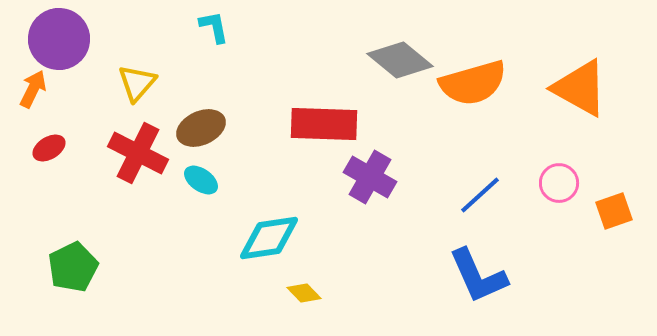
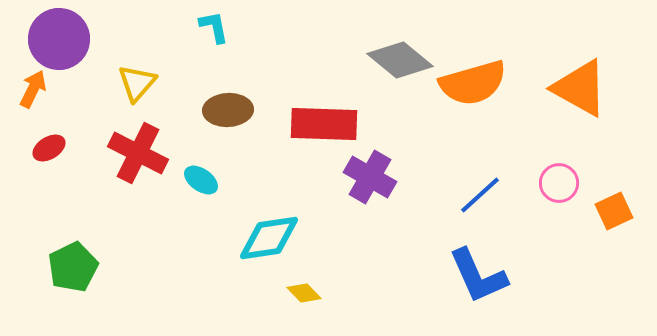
brown ellipse: moved 27 px right, 18 px up; rotated 21 degrees clockwise
orange square: rotated 6 degrees counterclockwise
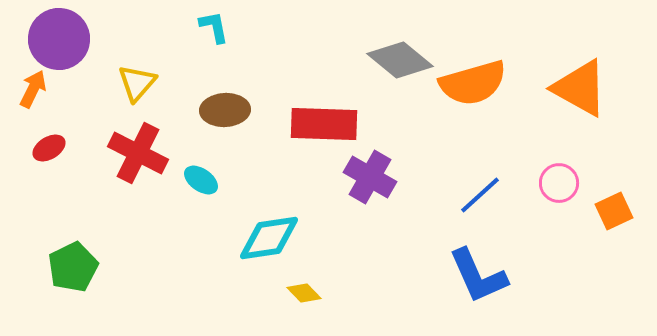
brown ellipse: moved 3 px left
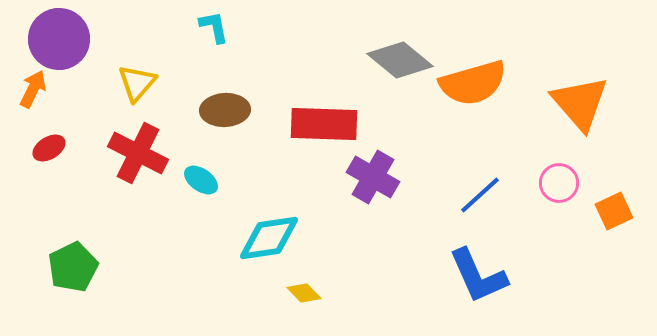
orange triangle: moved 15 px down; rotated 20 degrees clockwise
purple cross: moved 3 px right
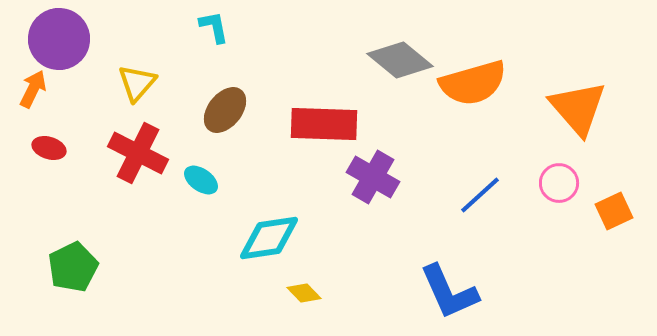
orange triangle: moved 2 px left, 5 px down
brown ellipse: rotated 48 degrees counterclockwise
red ellipse: rotated 48 degrees clockwise
blue L-shape: moved 29 px left, 16 px down
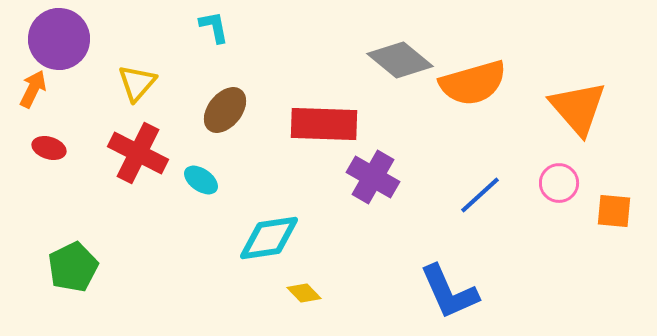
orange square: rotated 30 degrees clockwise
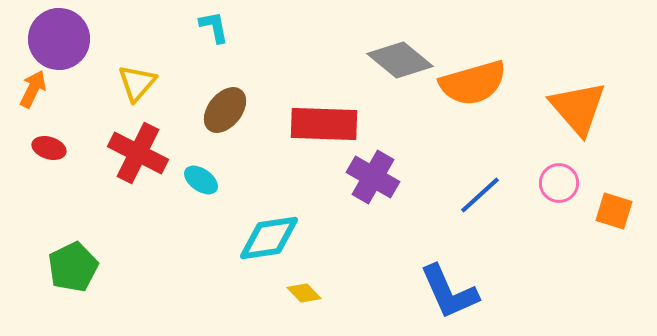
orange square: rotated 12 degrees clockwise
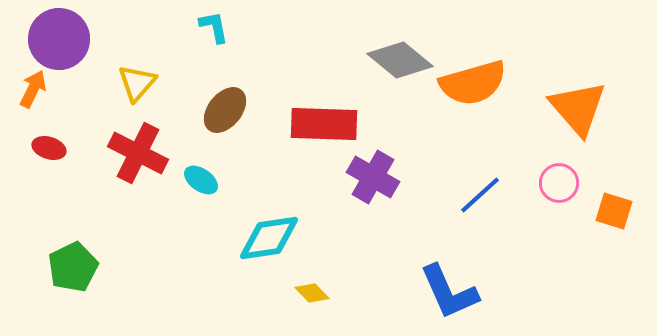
yellow diamond: moved 8 px right
